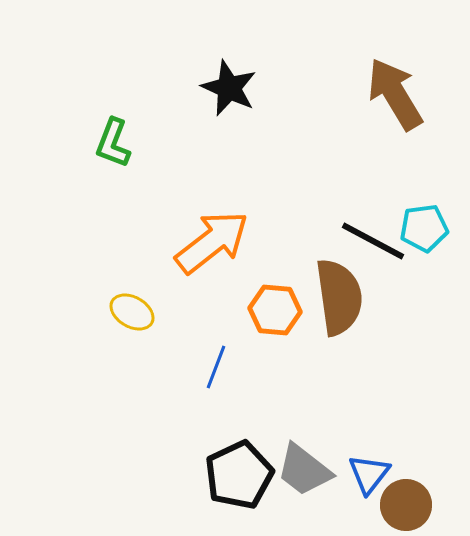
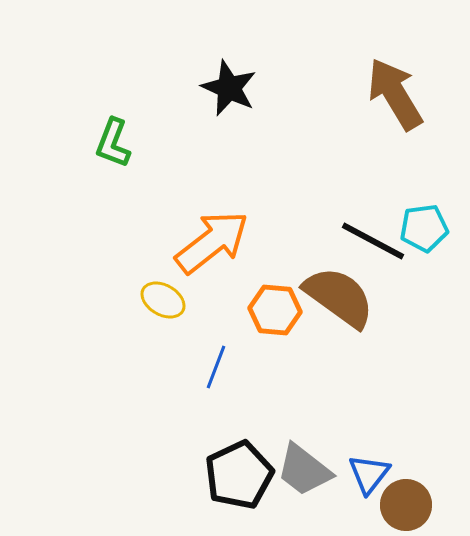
brown semicircle: rotated 46 degrees counterclockwise
yellow ellipse: moved 31 px right, 12 px up
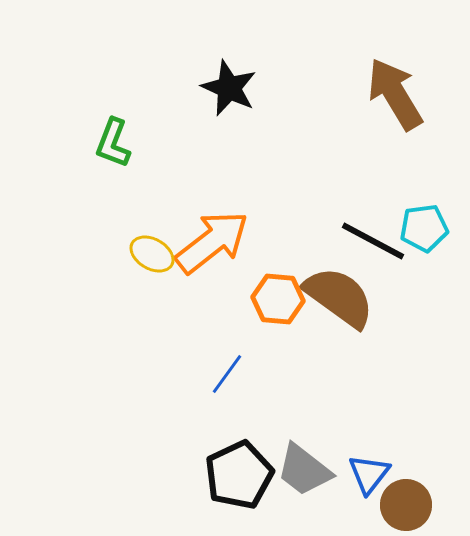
yellow ellipse: moved 11 px left, 46 px up
orange hexagon: moved 3 px right, 11 px up
blue line: moved 11 px right, 7 px down; rotated 15 degrees clockwise
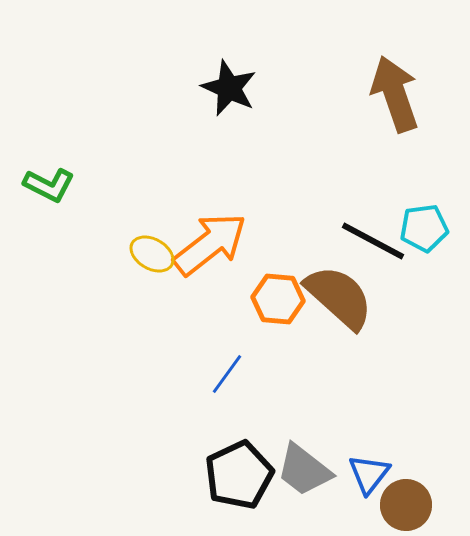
brown arrow: rotated 12 degrees clockwise
green L-shape: moved 64 px left, 42 px down; rotated 84 degrees counterclockwise
orange arrow: moved 2 px left, 2 px down
brown semicircle: rotated 6 degrees clockwise
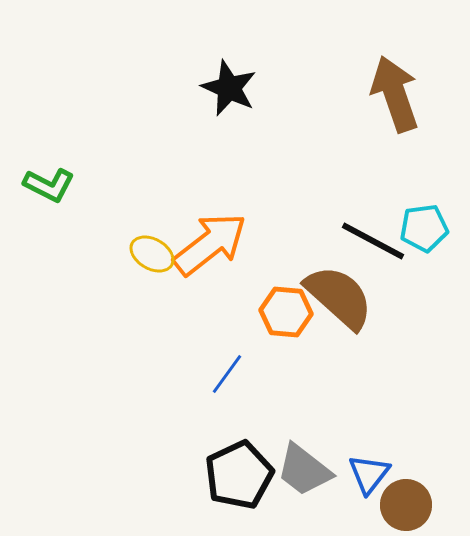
orange hexagon: moved 8 px right, 13 px down
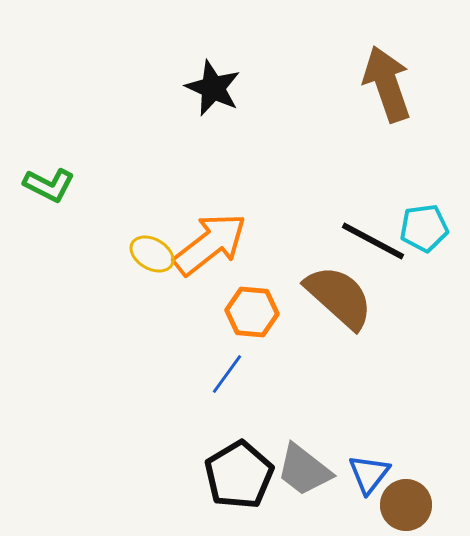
black star: moved 16 px left
brown arrow: moved 8 px left, 10 px up
orange hexagon: moved 34 px left
black pentagon: rotated 6 degrees counterclockwise
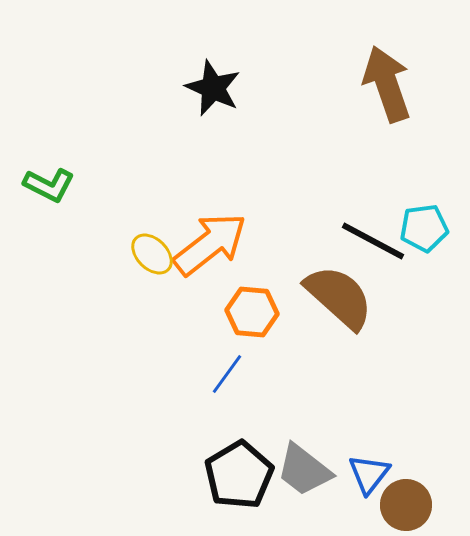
yellow ellipse: rotated 15 degrees clockwise
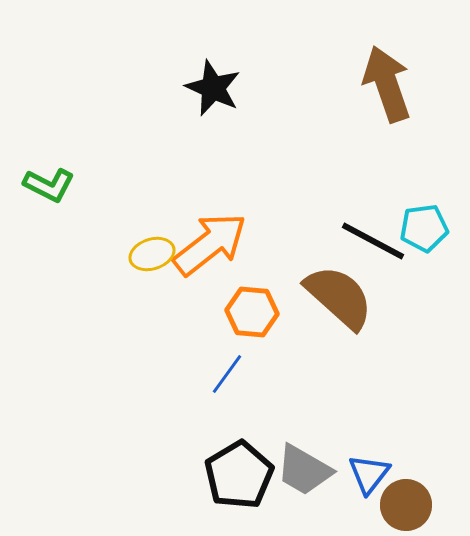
yellow ellipse: rotated 63 degrees counterclockwise
gray trapezoid: rotated 8 degrees counterclockwise
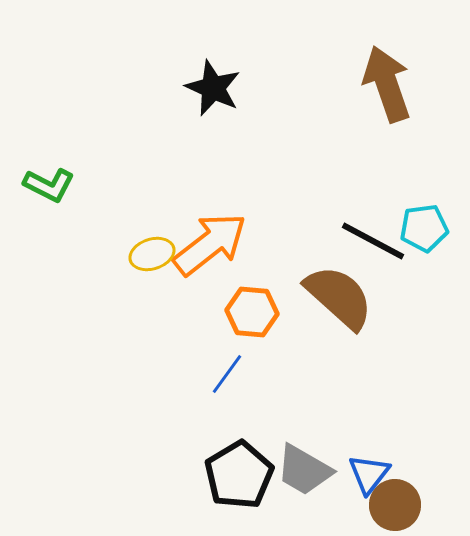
brown circle: moved 11 px left
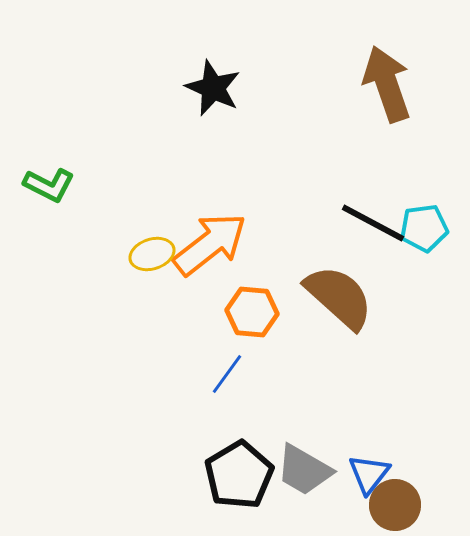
black line: moved 18 px up
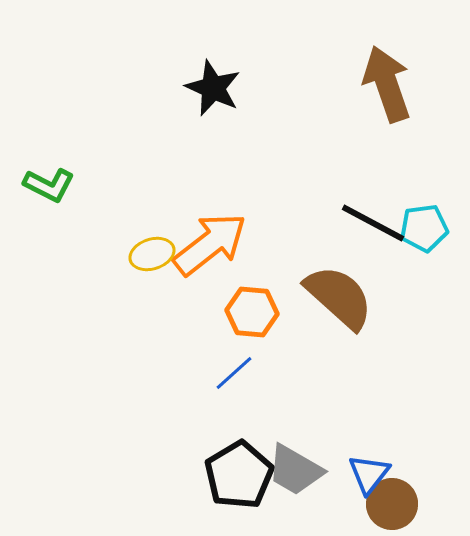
blue line: moved 7 px right, 1 px up; rotated 12 degrees clockwise
gray trapezoid: moved 9 px left
brown circle: moved 3 px left, 1 px up
